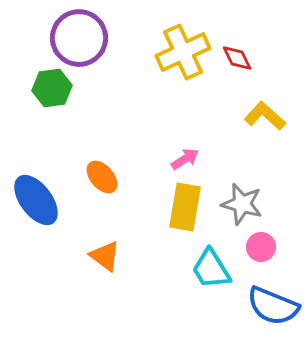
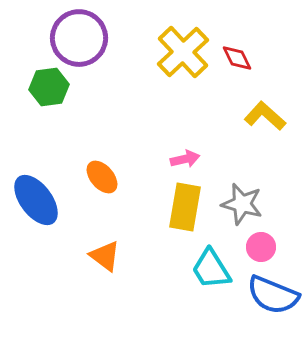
yellow cross: rotated 18 degrees counterclockwise
green hexagon: moved 3 px left, 1 px up
pink arrow: rotated 20 degrees clockwise
blue semicircle: moved 11 px up
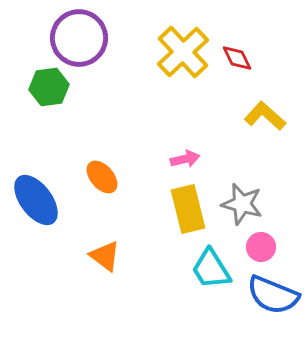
yellow rectangle: moved 3 px right, 2 px down; rotated 24 degrees counterclockwise
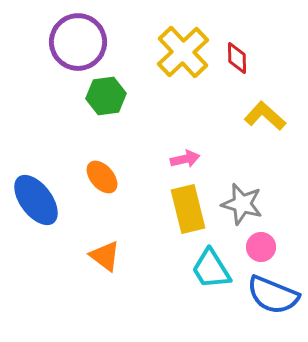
purple circle: moved 1 px left, 4 px down
red diamond: rotated 24 degrees clockwise
green hexagon: moved 57 px right, 9 px down
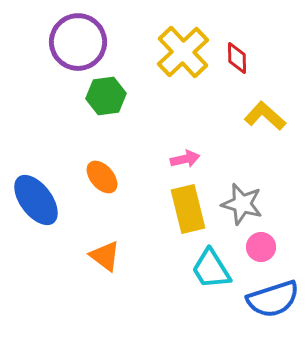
blue semicircle: moved 4 px down; rotated 40 degrees counterclockwise
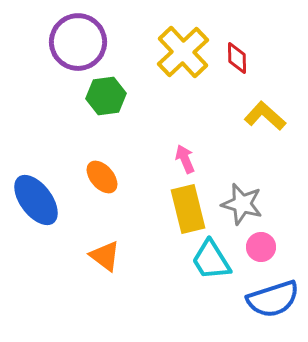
pink arrow: rotated 100 degrees counterclockwise
cyan trapezoid: moved 9 px up
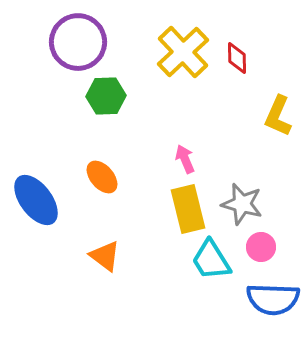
green hexagon: rotated 6 degrees clockwise
yellow L-shape: moved 13 px right; rotated 108 degrees counterclockwise
blue semicircle: rotated 20 degrees clockwise
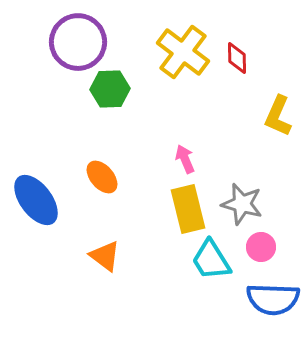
yellow cross: rotated 10 degrees counterclockwise
green hexagon: moved 4 px right, 7 px up
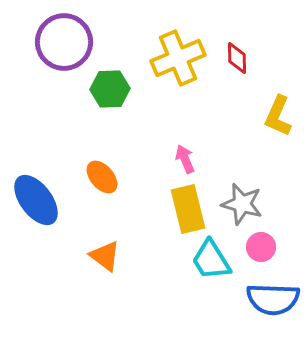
purple circle: moved 14 px left
yellow cross: moved 5 px left, 6 px down; rotated 30 degrees clockwise
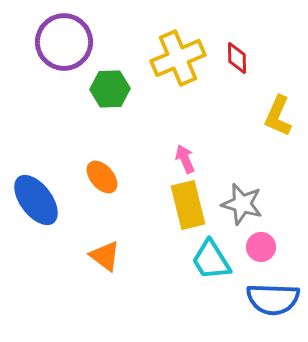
yellow rectangle: moved 4 px up
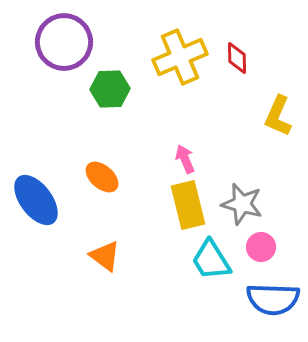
yellow cross: moved 2 px right, 1 px up
orange ellipse: rotated 8 degrees counterclockwise
